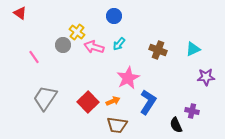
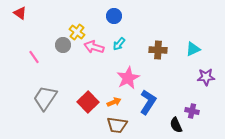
brown cross: rotated 18 degrees counterclockwise
orange arrow: moved 1 px right, 1 px down
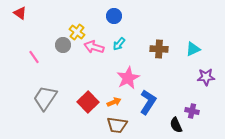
brown cross: moved 1 px right, 1 px up
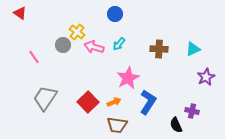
blue circle: moved 1 px right, 2 px up
purple star: rotated 24 degrees counterclockwise
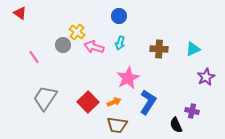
blue circle: moved 4 px right, 2 px down
cyan arrow: moved 1 px right, 1 px up; rotated 24 degrees counterclockwise
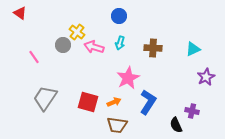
brown cross: moved 6 px left, 1 px up
red square: rotated 30 degrees counterclockwise
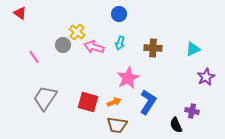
blue circle: moved 2 px up
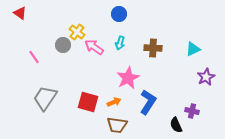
pink arrow: rotated 18 degrees clockwise
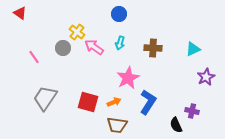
gray circle: moved 3 px down
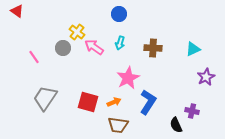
red triangle: moved 3 px left, 2 px up
brown trapezoid: moved 1 px right
